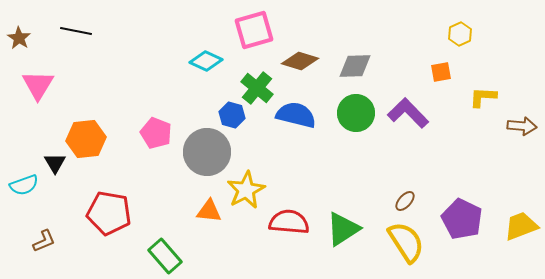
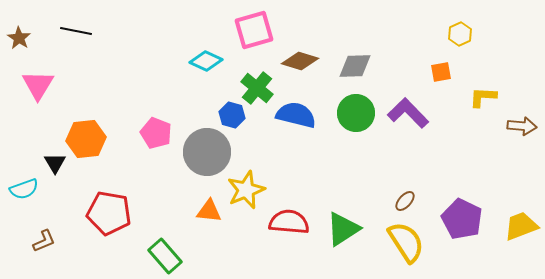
cyan semicircle: moved 4 px down
yellow star: rotated 6 degrees clockwise
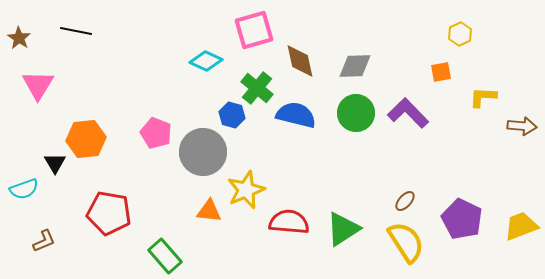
brown diamond: rotated 60 degrees clockwise
gray circle: moved 4 px left
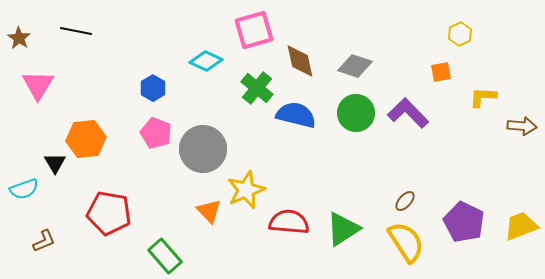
gray diamond: rotated 20 degrees clockwise
blue hexagon: moved 79 px left, 27 px up; rotated 15 degrees clockwise
gray circle: moved 3 px up
orange triangle: rotated 40 degrees clockwise
purple pentagon: moved 2 px right, 3 px down
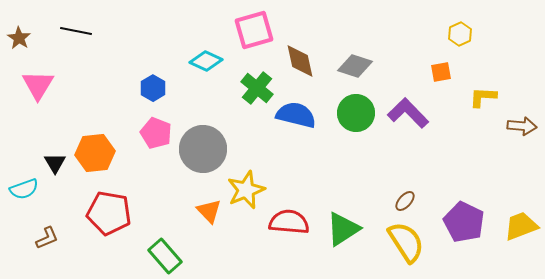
orange hexagon: moved 9 px right, 14 px down
brown L-shape: moved 3 px right, 3 px up
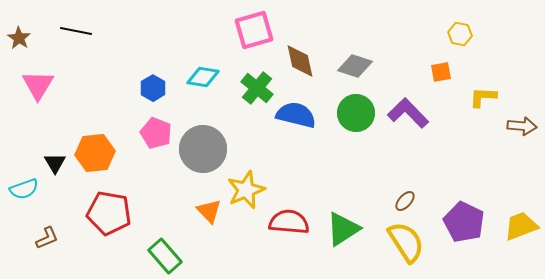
yellow hexagon: rotated 25 degrees counterclockwise
cyan diamond: moved 3 px left, 16 px down; rotated 16 degrees counterclockwise
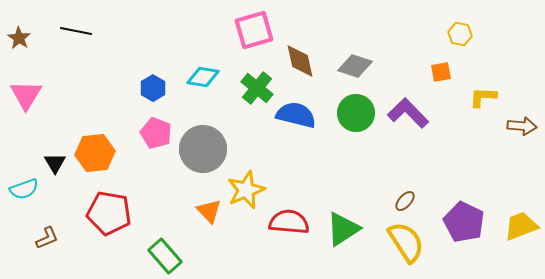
pink triangle: moved 12 px left, 10 px down
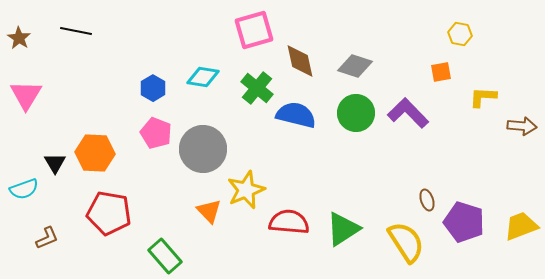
orange hexagon: rotated 9 degrees clockwise
brown ellipse: moved 22 px right, 1 px up; rotated 60 degrees counterclockwise
purple pentagon: rotated 9 degrees counterclockwise
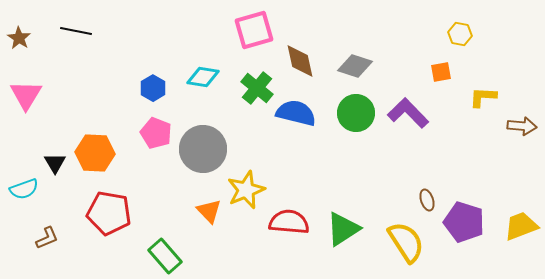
blue semicircle: moved 2 px up
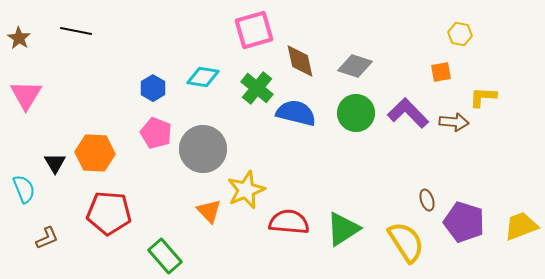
brown arrow: moved 68 px left, 4 px up
cyan semicircle: rotated 92 degrees counterclockwise
red pentagon: rotated 6 degrees counterclockwise
